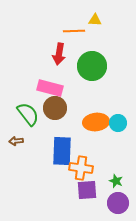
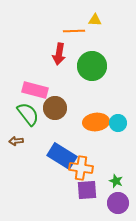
pink rectangle: moved 15 px left, 2 px down
blue rectangle: moved 5 px down; rotated 60 degrees counterclockwise
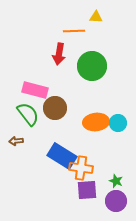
yellow triangle: moved 1 px right, 3 px up
purple circle: moved 2 px left, 2 px up
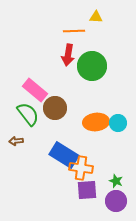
red arrow: moved 9 px right, 1 px down
pink rectangle: rotated 25 degrees clockwise
blue rectangle: moved 2 px right, 1 px up
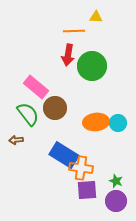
pink rectangle: moved 1 px right, 3 px up
brown arrow: moved 1 px up
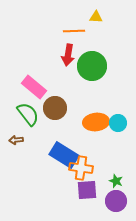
pink rectangle: moved 2 px left
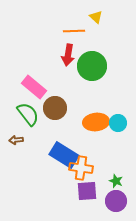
yellow triangle: rotated 40 degrees clockwise
purple square: moved 1 px down
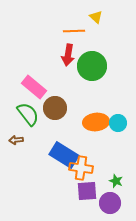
purple circle: moved 6 px left, 2 px down
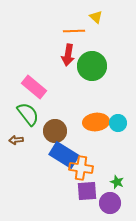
brown circle: moved 23 px down
green star: moved 1 px right, 1 px down
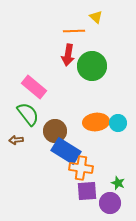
blue rectangle: moved 2 px right, 4 px up
green star: moved 1 px right, 1 px down
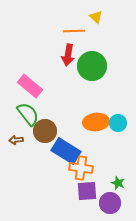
pink rectangle: moved 4 px left, 1 px up
brown circle: moved 10 px left
